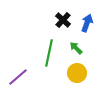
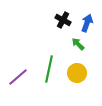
black cross: rotated 14 degrees counterclockwise
green arrow: moved 2 px right, 4 px up
green line: moved 16 px down
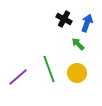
black cross: moved 1 px right, 1 px up
green line: rotated 32 degrees counterclockwise
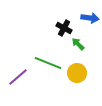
black cross: moved 9 px down
blue arrow: moved 3 px right, 5 px up; rotated 78 degrees clockwise
green line: moved 1 px left, 6 px up; rotated 48 degrees counterclockwise
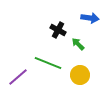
black cross: moved 6 px left, 2 px down
yellow circle: moved 3 px right, 2 px down
